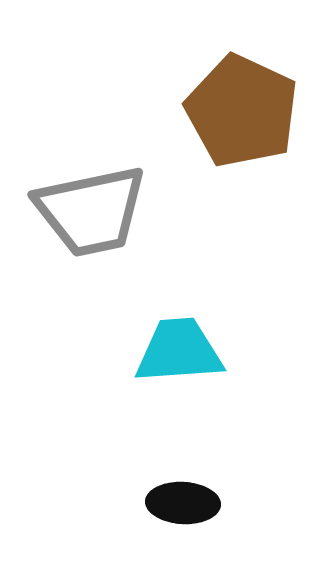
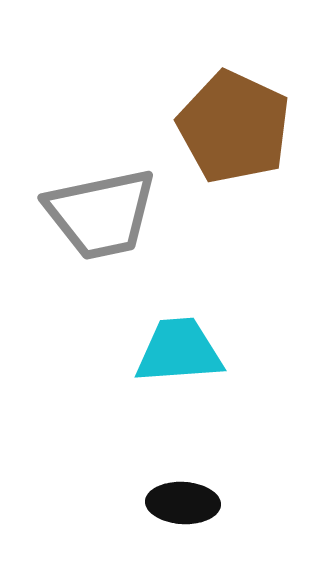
brown pentagon: moved 8 px left, 16 px down
gray trapezoid: moved 10 px right, 3 px down
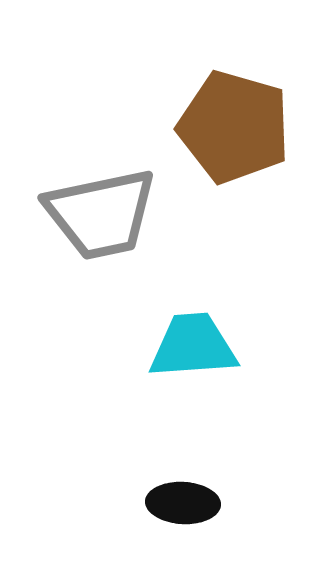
brown pentagon: rotated 9 degrees counterclockwise
cyan trapezoid: moved 14 px right, 5 px up
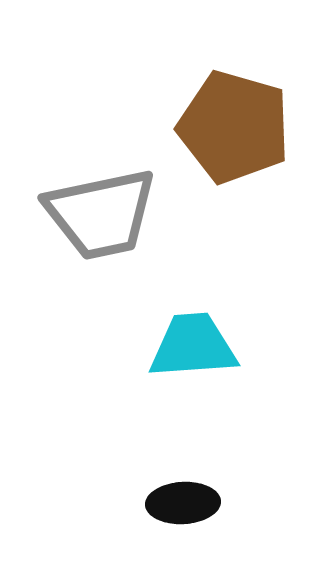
black ellipse: rotated 6 degrees counterclockwise
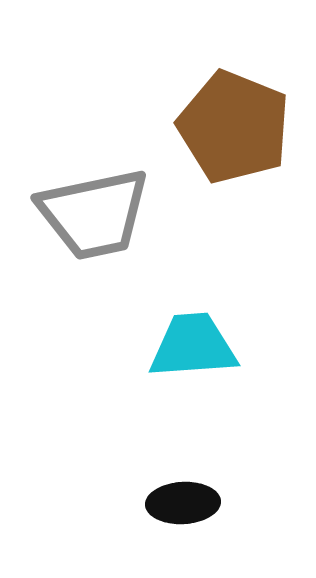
brown pentagon: rotated 6 degrees clockwise
gray trapezoid: moved 7 px left
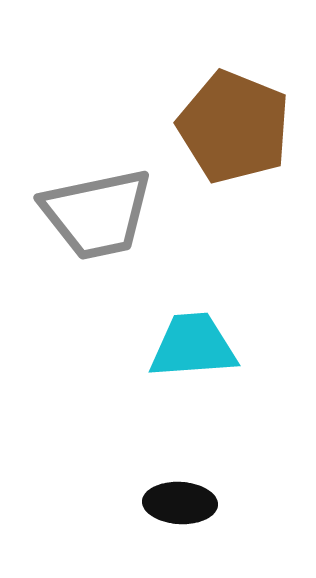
gray trapezoid: moved 3 px right
black ellipse: moved 3 px left; rotated 6 degrees clockwise
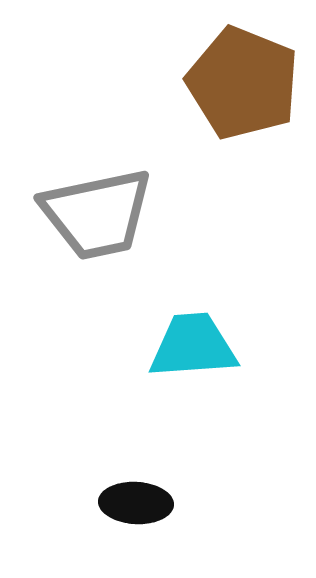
brown pentagon: moved 9 px right, 44 px up
black ellipse: moved 44 px left
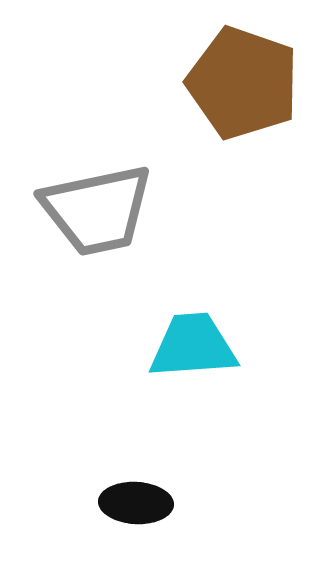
brown pentagon: rotated 3 degrees counterclockwise
gray trapezoid: moved 4 px up
